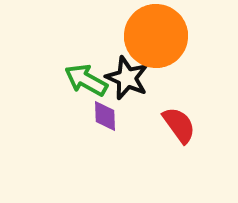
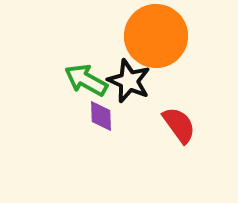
black star: moved 2 px right, 3 px down
purple diamond: moved 4 px left
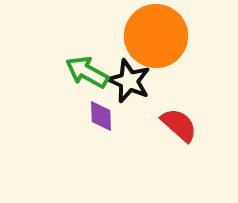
green arrow: moved 1 px right, 8 px up
red semicircle: rotated 12 degrees counterclockwise
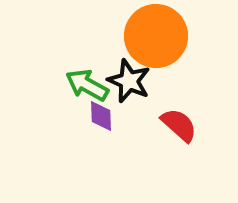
green arrow: moved 13 px down
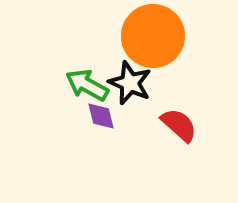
orange circle: moved 3 px left
black star: moved 1 px right, 2 px down
purple diamond: rotated 12 degrees counterclockwise
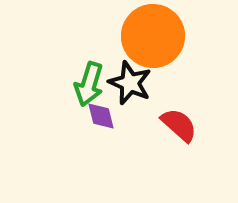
green arrow: moved 2 px right, 1 px up; rotated 102 degrees counterclockwise
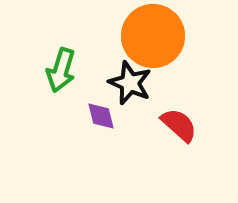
green arrow: moved 28 px left, 14 px up
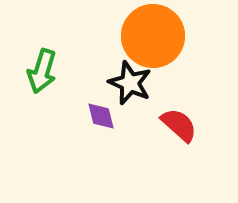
green arrow: moved 19 px left, 1 px down
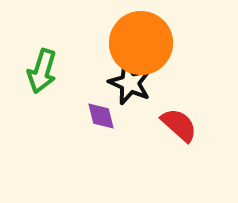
orange circle: moved 12 px left, 7 px down
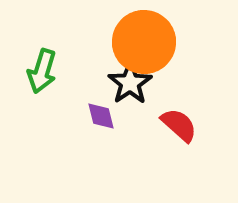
orange circle: moved 3 px right, 1 px up
black star: rotated 15 degrees clockwise
